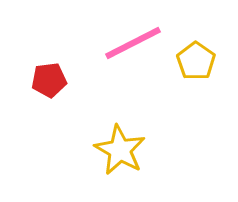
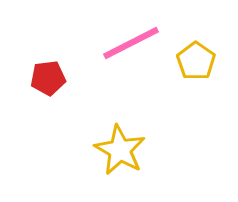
pink line: moved 2 px left
red pentagon: moved 1 px left, 2 px up
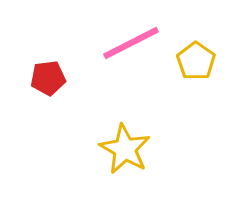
yellow star: moved 5 px right, 1 px up
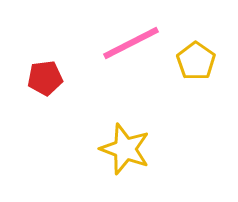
red pentagon: moved 3 px left
yellow star: rotated 9 degrees counterclockwise
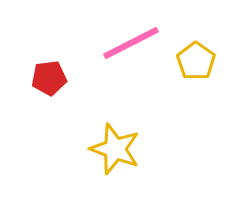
red pentagon: moved 4 px right
yellow star: moved 10 px left
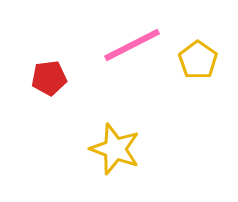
pink line: moved 1 px right, 2 px down
yellow pentagon: moved 2 px right, 1 px up
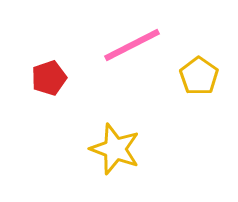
yellow pentagon: moved 1 px right, 16 px down
red pentagon: rotated 12 degrees counterclockwise
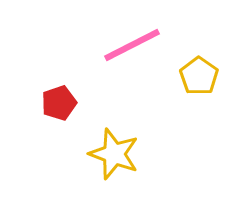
red pentagon: moved 10 px right, 25 px down
yellow star: moved 1 px left, 5 px down
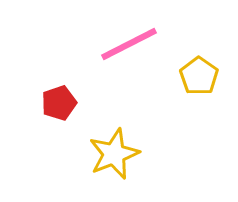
pink line: moved 3 px left, 1 px up
yellow star: rotated 30 degrees clockwise
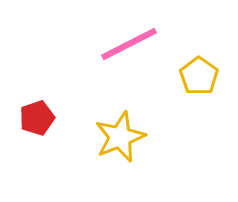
red pentagon: moved 22 px left, 15 px down
yellow star: moved 6 px right, 17 px up
